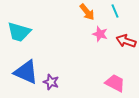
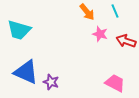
cyan trapezoid: moved 2 px up
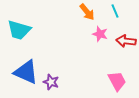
red arrow: rotated 12 degrees counterclockwise
pink trapezoid: moved 2 px right, 2 px up; rotated 35 degrees clockwise
